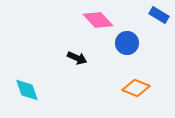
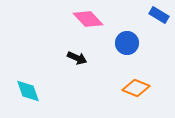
pink diamond: moved 10 px left, 1 px up
cyan diamond: moved 1 px right, 1 px down
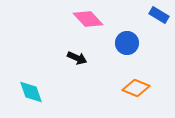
cyan diamond: moved 3 px right, 1 px down
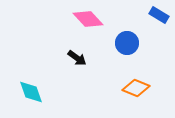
black arrow: rotated 12 degrees clockwise
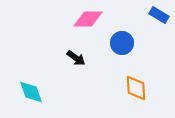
pink diamond: rotated 48 degrees counterclockwise
blue circle: moved 5 px left
black arrow: moved 1 px left
orange diamond: rotated 64 degrees clockwise
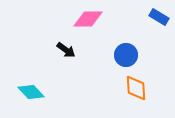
blue rectangle: moved 2 px down
blue circle: moved 4 px right, 12 px down
black arrow: moved 10 px left, 8 px up
cyan diamond: rotated 24 degrees counterclockwise
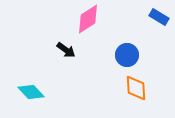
pink diamond: rotated 32 degrees counterclockwise
blue circle: moved 1 px right
